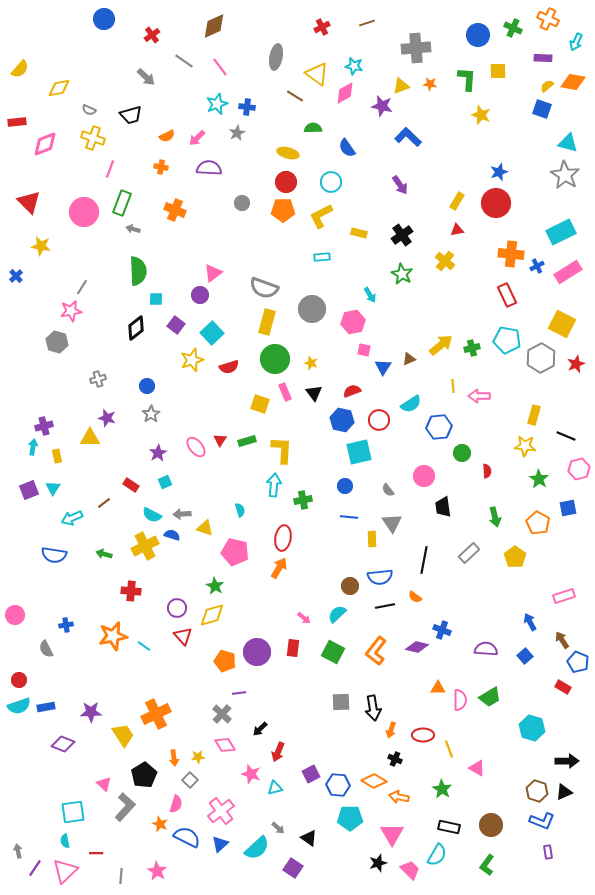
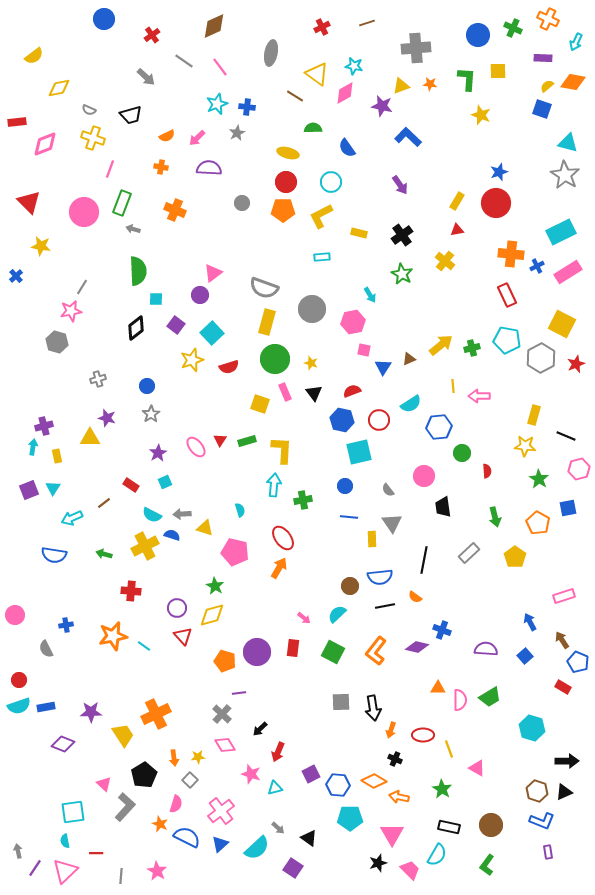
gray ellipse at (276, 57): moved 5 px left, 4 px up
yellow semicircle at (20, 69): moved 14 px right, 13 px up; rotated 12 degrees clockwise
red ellipse at (283, 538): rotated 45 degrees counterclockwise
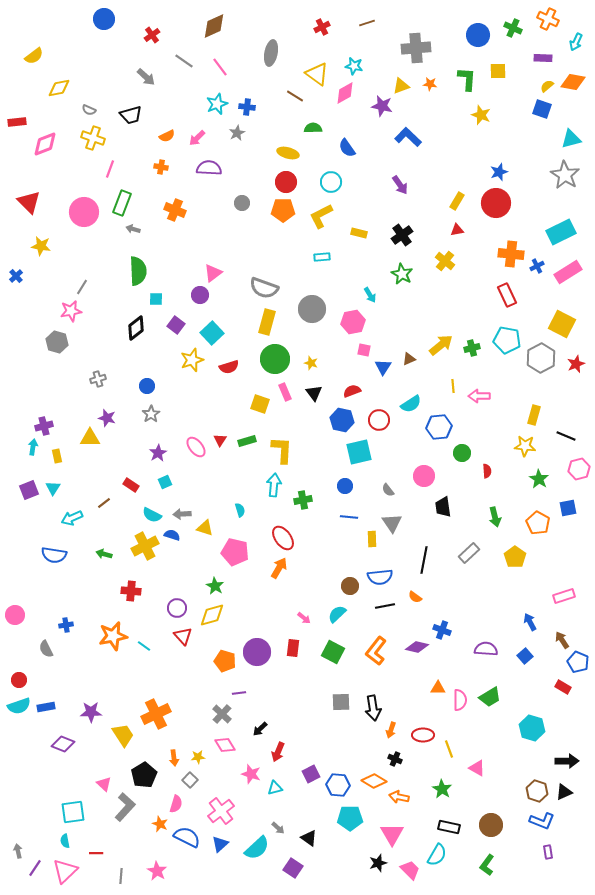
cyan triangle at (568, 143): moved 3 px right, 4 px up; rotated 30 degrees counterclockwise
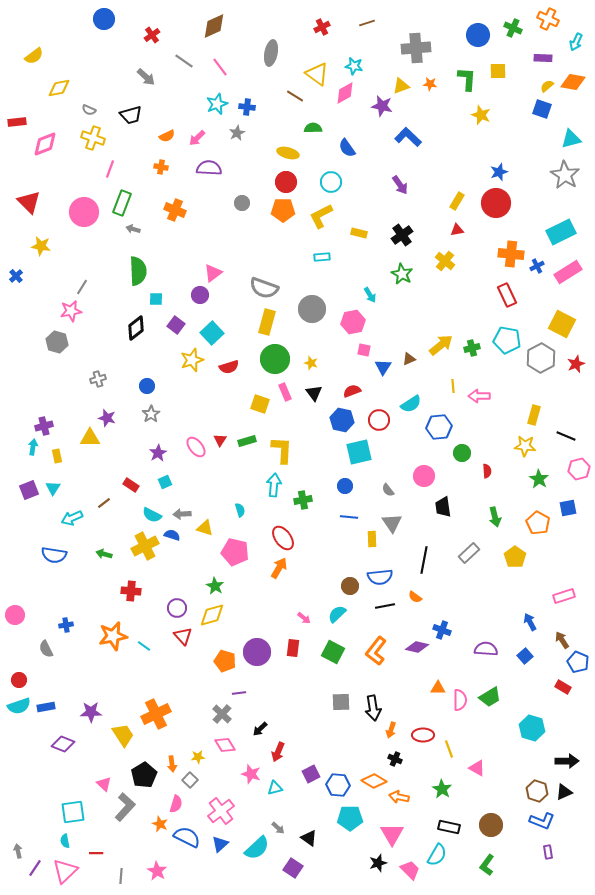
orange arrow at (174, 758): moved 2 px left, 6 px down
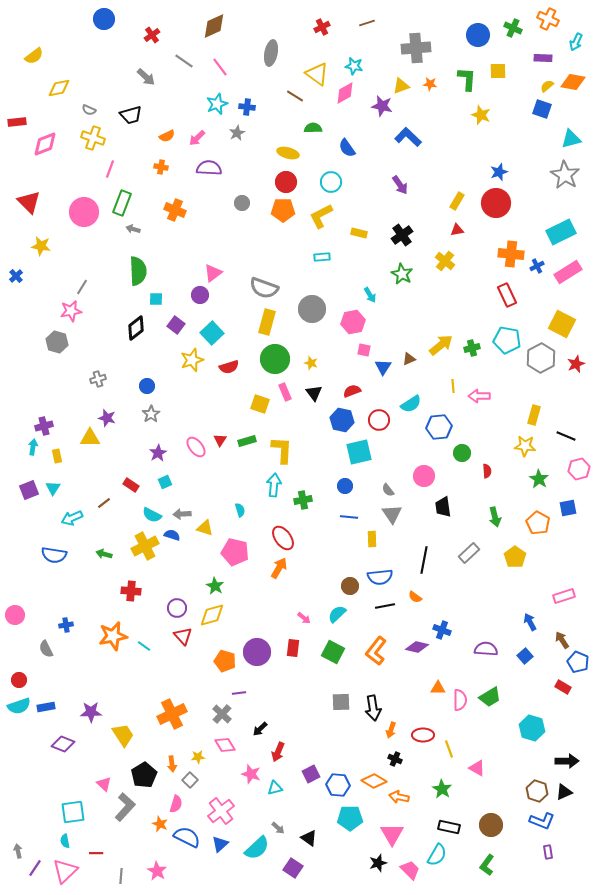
gray triangle at (392, 523): moved 9 px up
orange cross at (156, 714): moved 16 px right
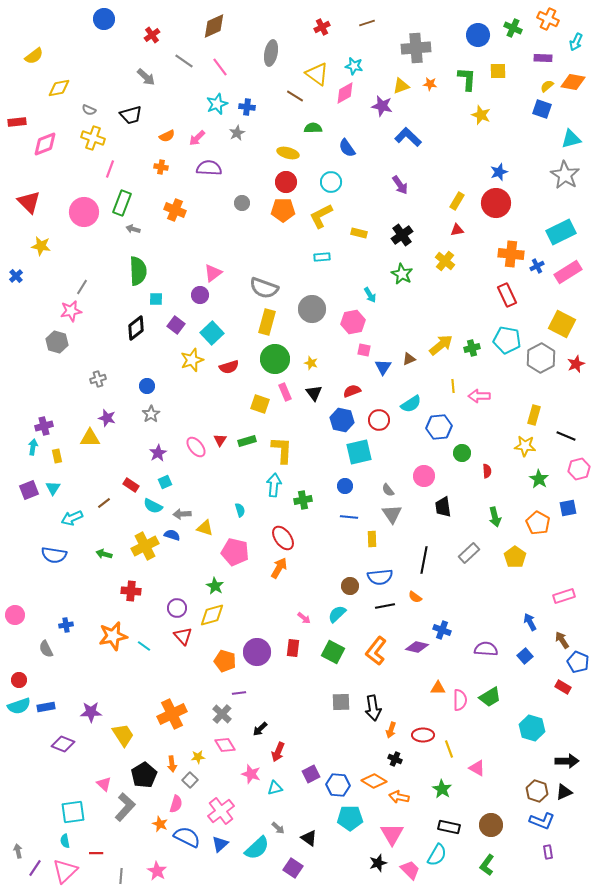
cyan semicircle at (152, 515): moved 1 px right, 9 px up
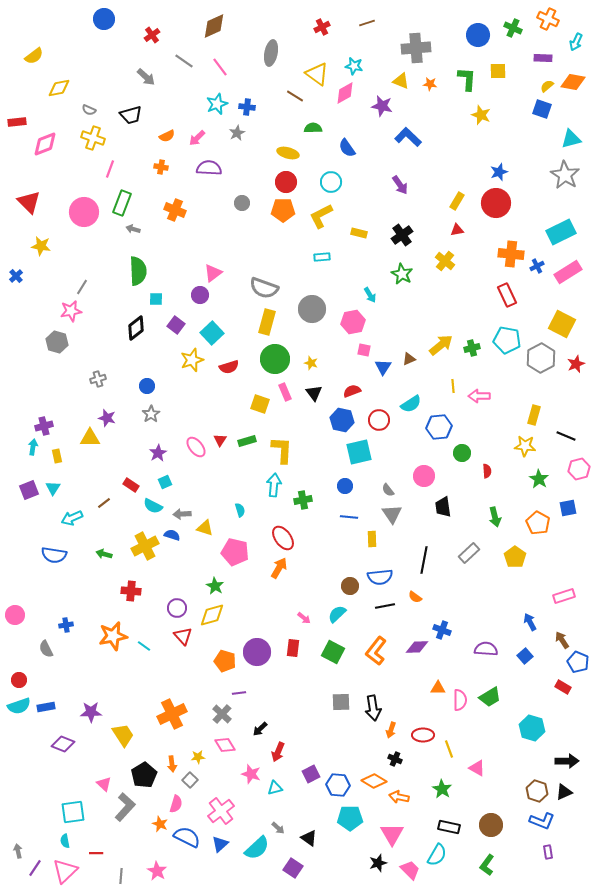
yellow triangle at (401, 86): moved 5 px up; rotated 42 degrees clockwise
purple diamond at (417, 647): rotated 15 degrees counterclockwise
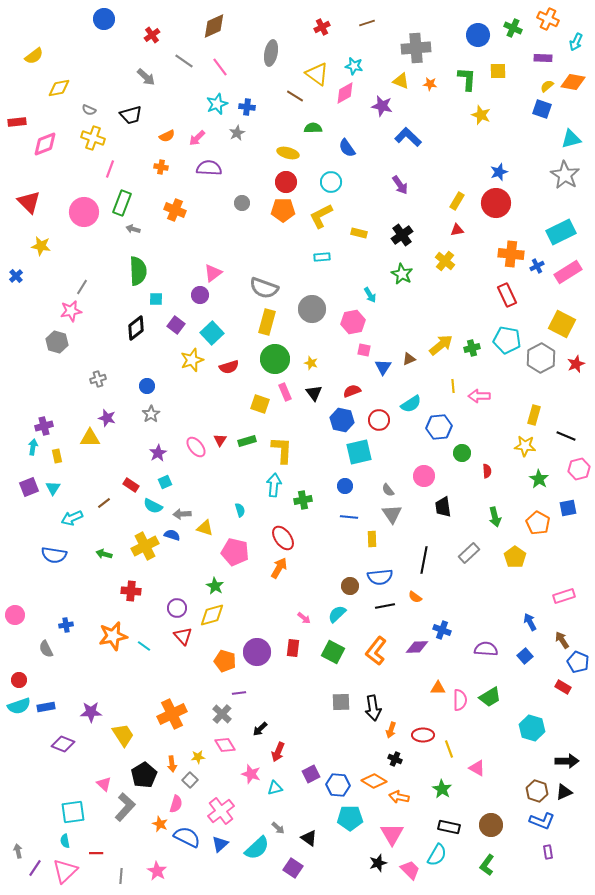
purple square at (29, 490): moved 3 px up
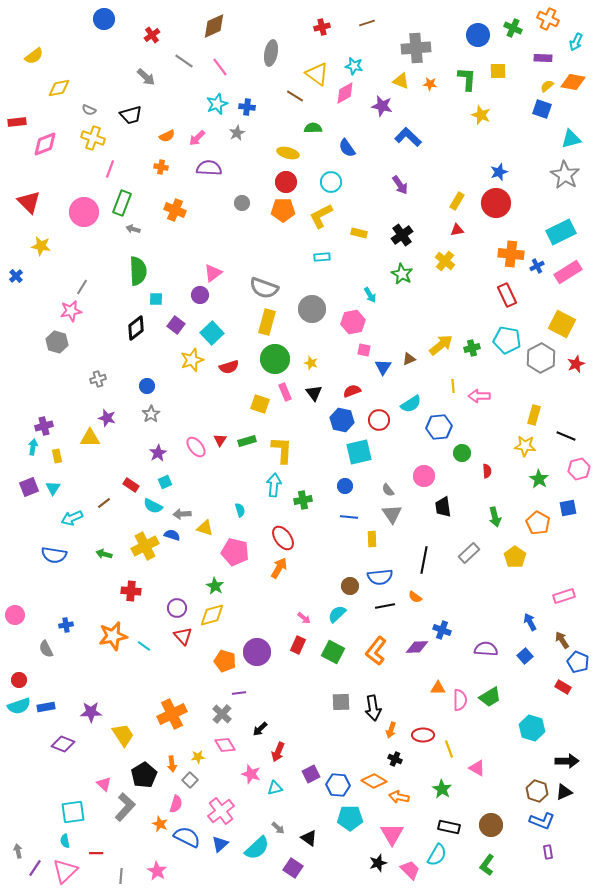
red cross at (322, 27): rotated 14 degrees clockwise
red rectangle at (293, 648): moved 5 px right, 3 px up; rotated 18 degrees clockwise
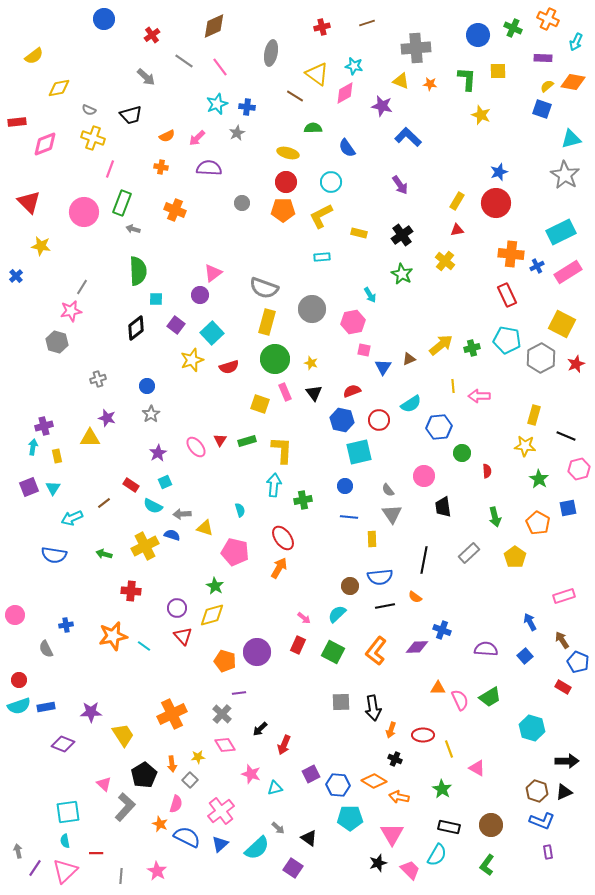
pink semicircle at (460, 700): rotated 25 degrees counterclockwise
red arrow at (278, 752): moved 6 px right, 7 px up
cyan square at (73, 812): moved 5 px left
